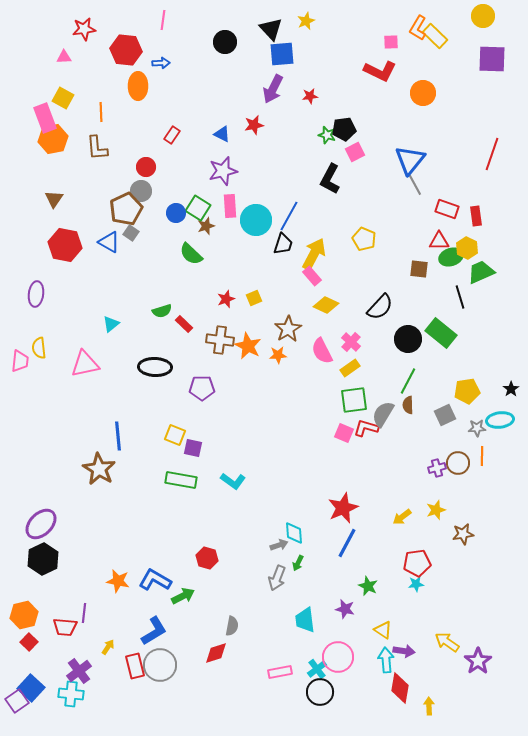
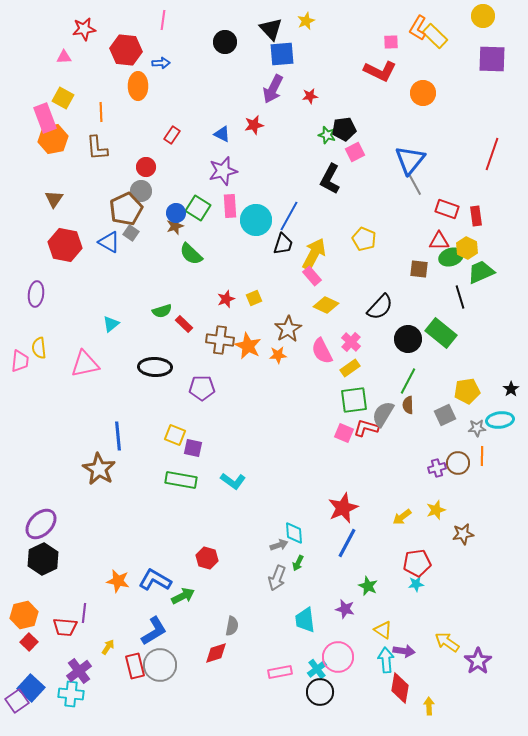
brown star at (206, 226): moved 31 px left
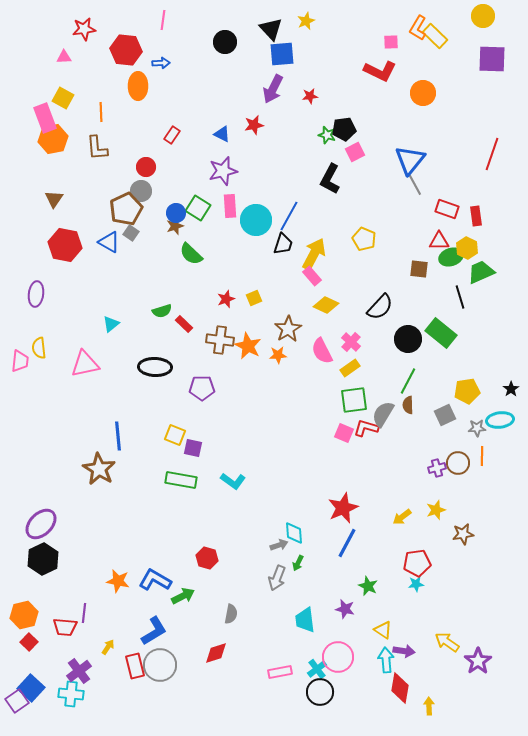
gray semicircle at (232, 626): moved 1 px left, 12 px up
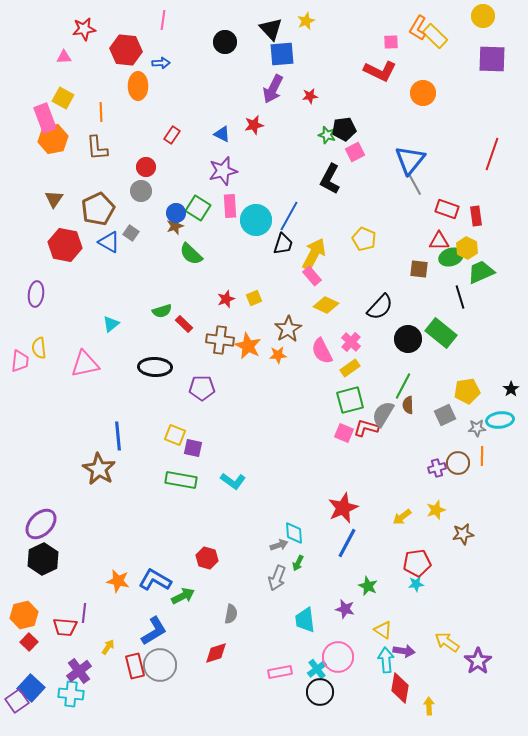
brown pentagon at (126, 209): moved 28 px left
green line at (408, 381): moved 5 px left, 5 px down
green square at (354, 400): moved 4 px left; rotated 8 degrees counterclockwise
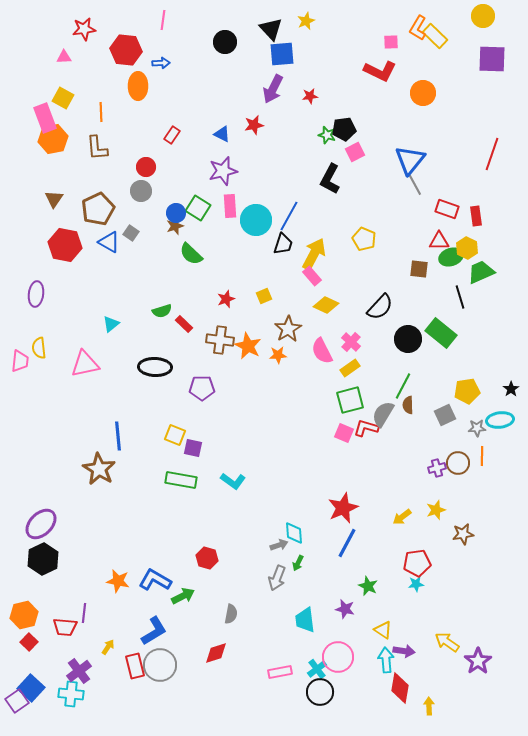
yellow square at (254, 298): moved 10 px right, 2 px up
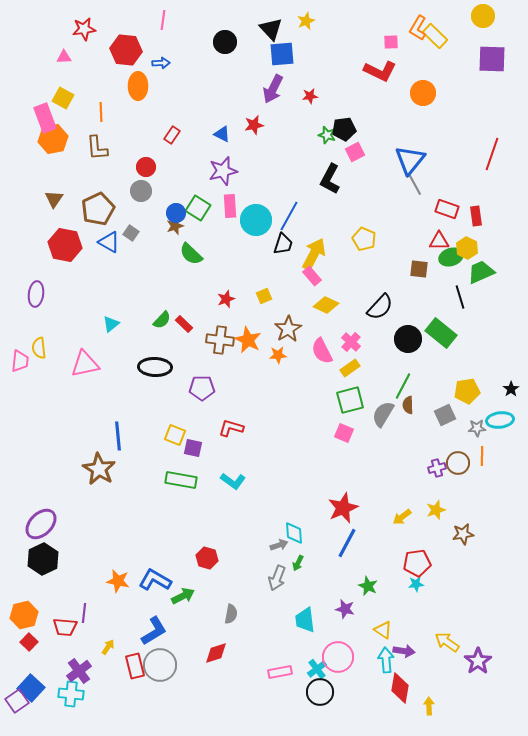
green semicircle at (162, 311): moved 9 px down; rotated 30 degrees counterclockwise
orange star at (248, 346): moved 6 px up
red L-shape at (366, 428): moved 135 px left
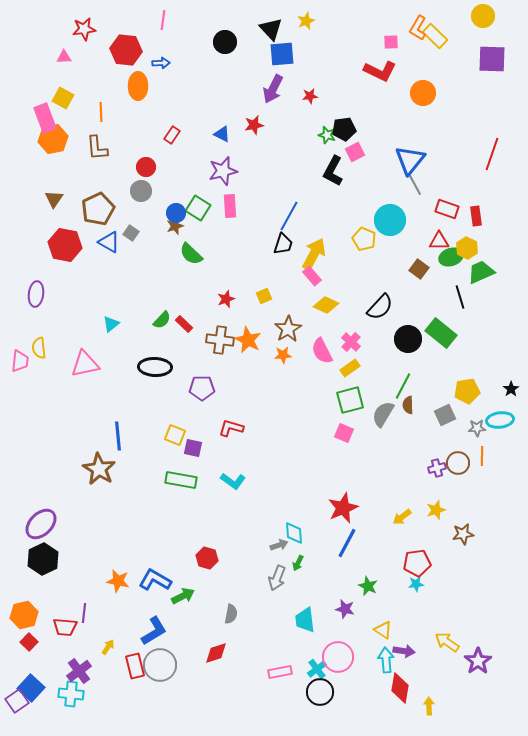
black L-shape at (330, 179): moved 3 px right, 8 px up
cyan circle at (256, 220): moved 134 px right
brown square at (419, 269): rotated 30 degrees clockwise
orange star at (278, 355): moved 5 px right
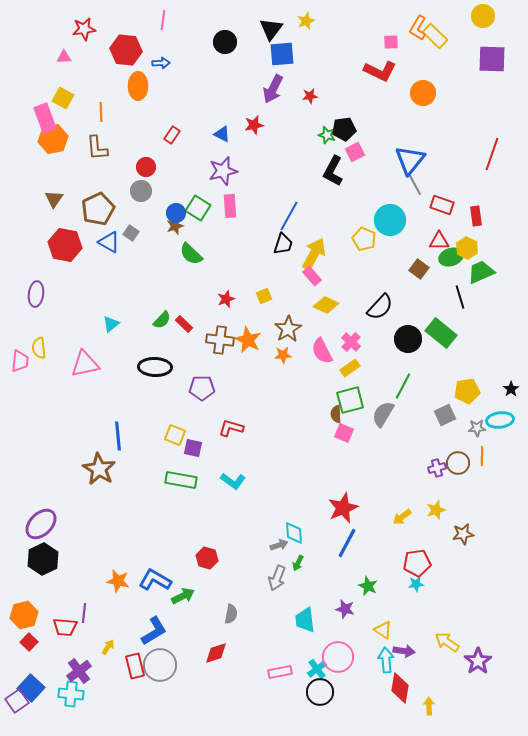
black triangle at (271, 29): rotated 20 degrees clockwise
red rectangle at (447, 209): moved 5 px left, 4 px up
brown semicircle at (408, 405): moved 72 px left, 9 px down
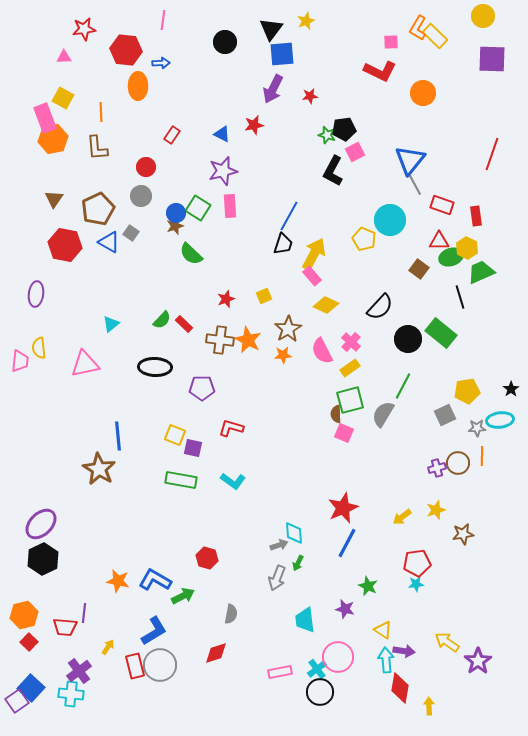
gray circle at (141, 191): moved 5 px down
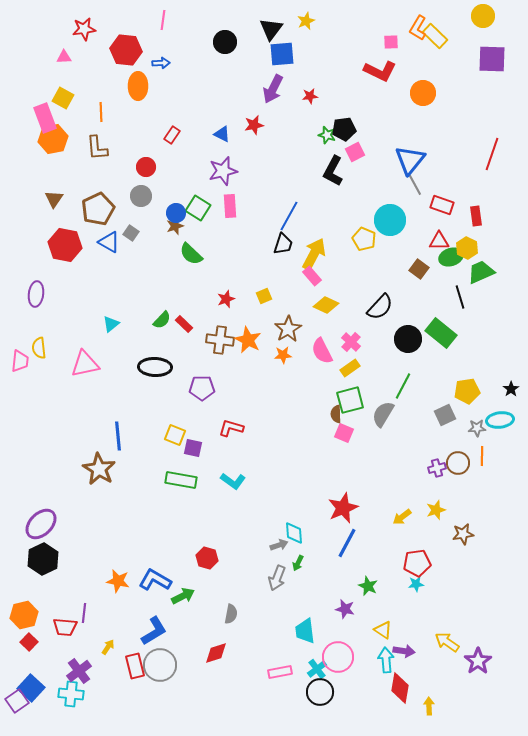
cyan trapezoid at (305, 620): moved 11 px down
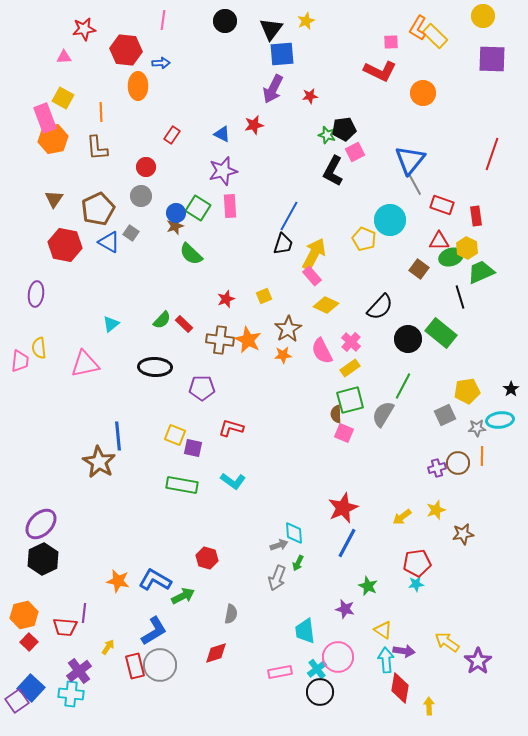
black circle at (225, 42): moved 21 px up
brown star at (99, 469): moved 7 px up
green rectangle at (181, 480): moved 1 px right, 5 px down
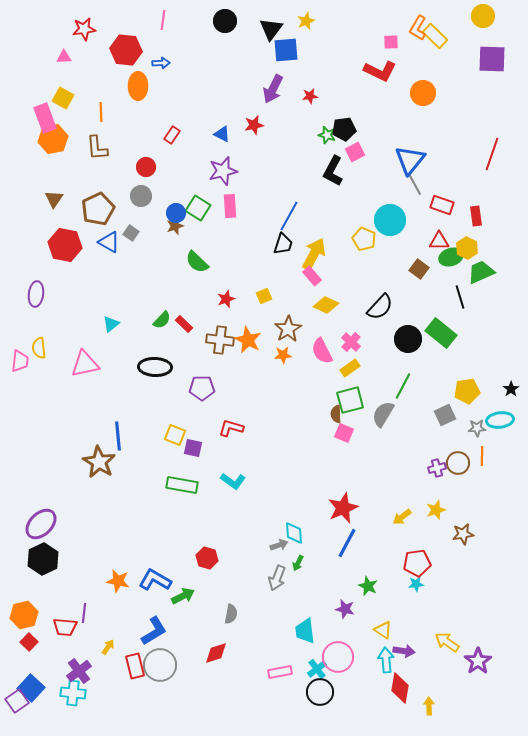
blue square at (282, 54): moved 4 px right, 4 px up
green semicircle at (191, 254): moved 6 px right, 8 px down
cyan cross at (71, 694): moved 2 px right, 1 px up
